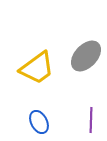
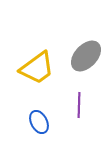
purple line: moved 12 px left, 15 px up
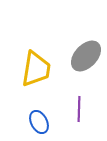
yellow trapezoid: moved 1 px left, 1 px down; rotated 45 degrees counterclockwise
purple line: moved 4 px down
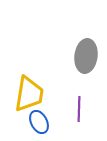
gray ellipse: rotated 36 degrees counterclockwise
yellow trapezoid: moved 7 px left, 25 px down
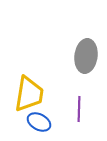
blue ellipse: rotated 35 degrees counterclockwise
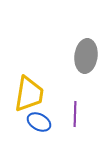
purple line: moved 4 px left, 5 px down
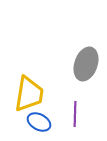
gray ellipse: moved 8 px down; rotated 12 degrees clockwise
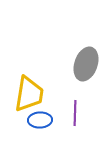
purple line: moved 1 px up
blue ellipse: moved 1 px right, 2 px up; rotated 30 degrees counterclockwise
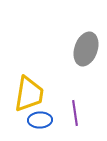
gray ellipse: moved 15 px up
purple line: rotated 10 degrees counterclockwise
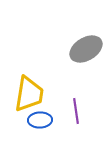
gray ellipse: rotated 40 degrees clockwise
purple line: moved 1 px right, 2 px up
